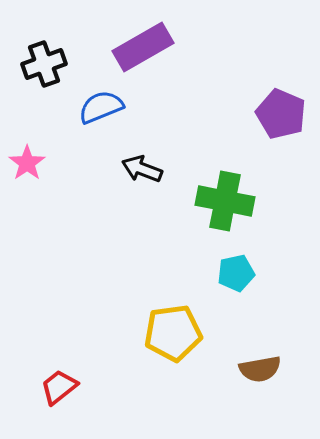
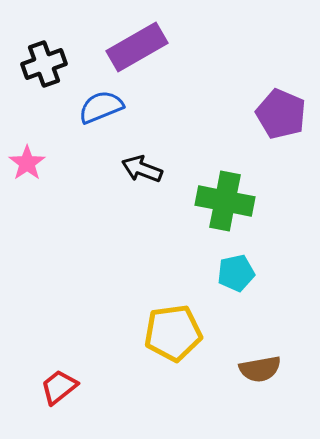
purple rectangle: moved 6 px left
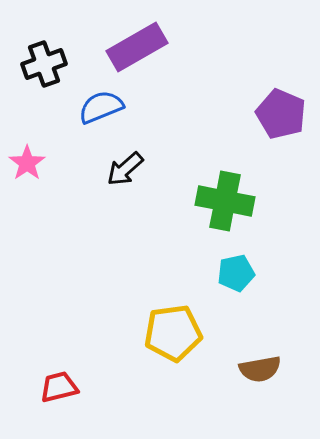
black arrow: moved 17 px left; rotated 63 degrees counterclockwise
red trapezoid: rotated 24 degrees clockwise
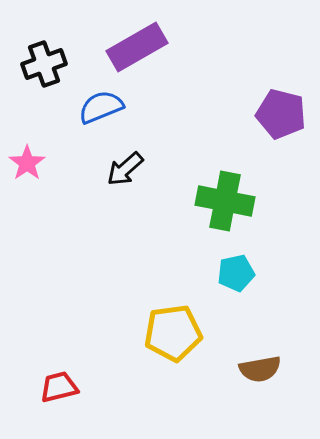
purple pentagon: rotated 9 degrees counterclockwise
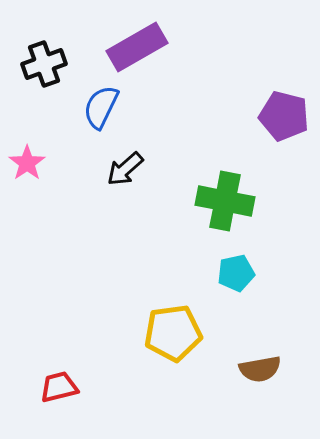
blue semicircle: rotated 42 degrees counterclockwise
purple pentagon: moved 3 px right, 2 px down
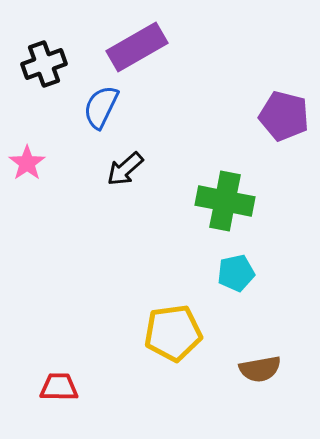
red trapezoid: rotated 15 degrees clockwise
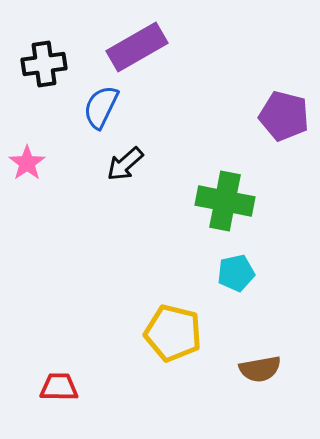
black cross: rotated 12 degrees clockwise
black arrow: moved 5 px up
yellow pentagon: rotated 22 degrees clockwise
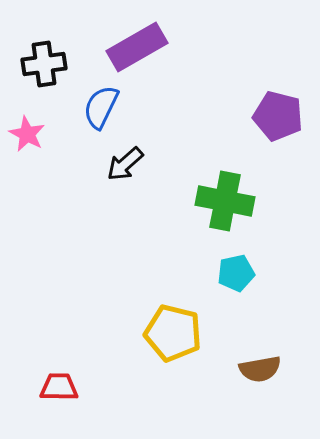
purple pentagon: moved 6 px left
pink star: moved 29 px up; rotated 9 degrees counterclockwise
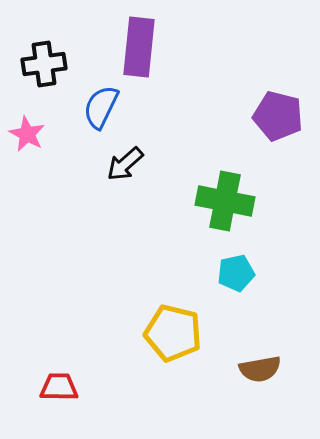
purple rectangle: moved 2 px right; rotated 54 degrees counterclockwise
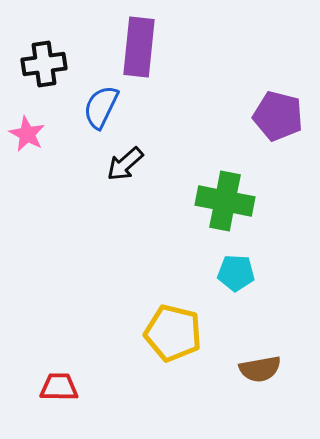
cyan pentagon: rotated 15 degrees clockwise
